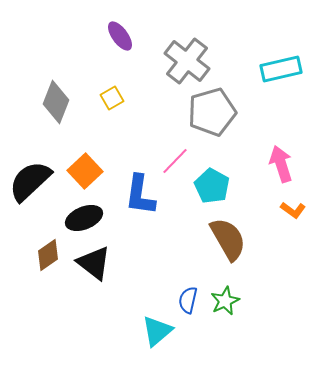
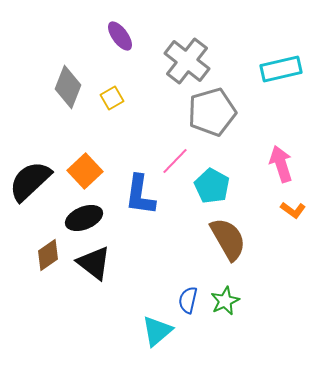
gray diamond: moved 12 px right, 15 px up
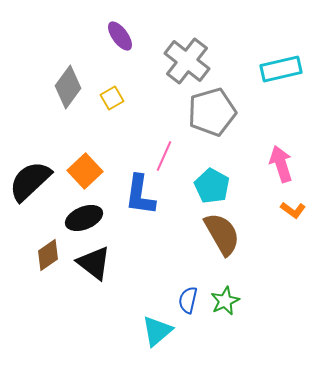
gray diamond: rotated 15 degrees clockwise
pink line: moved 11 px left, 5 px up; rotated 20 degrees counterclockwise
brown semicircle: moved 6 px left, 5 px up
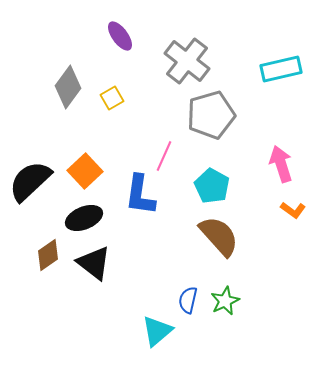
gray pentagon: moved 1 px left, 3 px down
brown semicircle: moved 3 px left, 2 px down; rotated 12 degrees counterclockwise
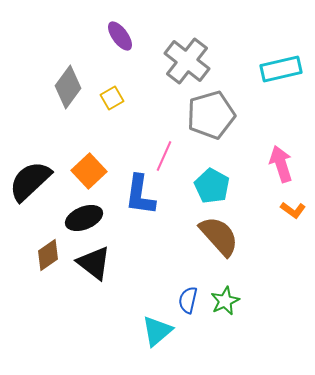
orange square: moved 4 px right
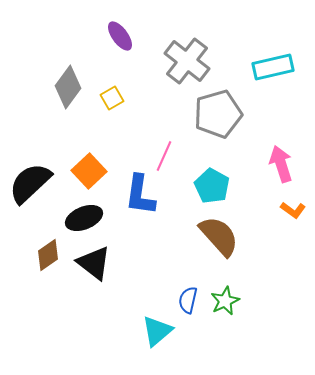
cyan rectangle: moved 8 px left, 2 px up
gray pentagon: moved 7 px right, 1 px up
black semicircle: moved 2 px down
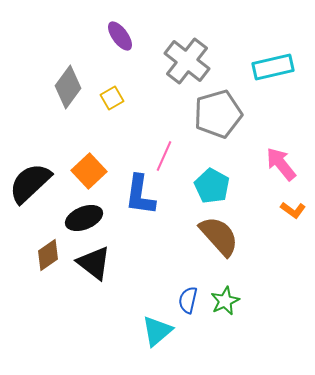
pink arrow: rotated 21 degrees counterclockwise
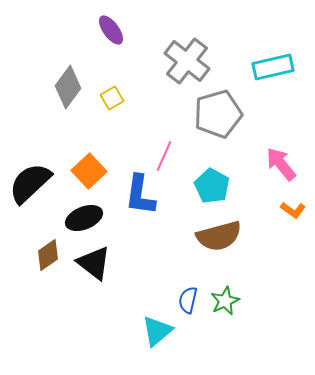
purple ellipse: moved 9 px left, 6 px up
brown semicircle: rotated 117 degrees clockwise
